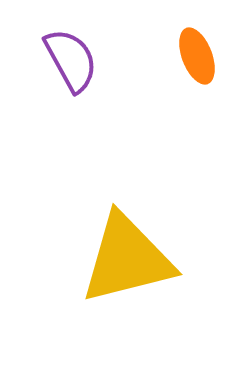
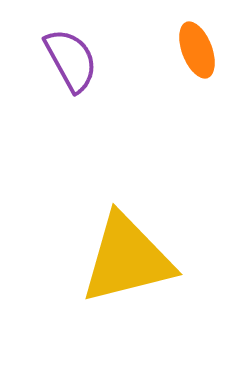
orange ellipse: moved 6 px up
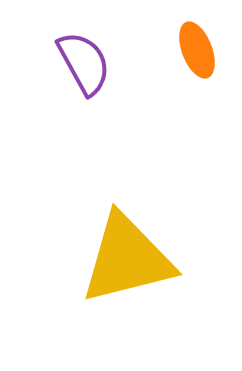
purple semicircle: moved 13 px right, 3 px down
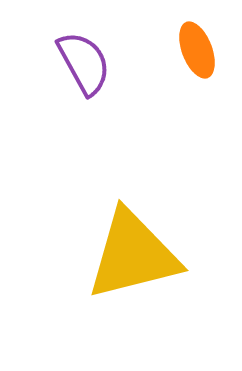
yellow triangle: moved 6 px right, 4 px up
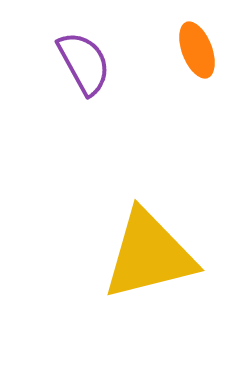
yellow triangle: moved 16 px right
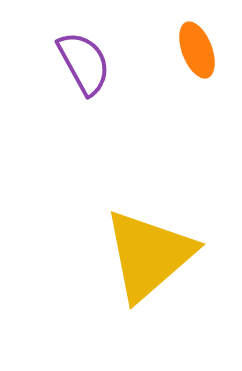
yellow triangle: rotated 27 degrees counterclockwise
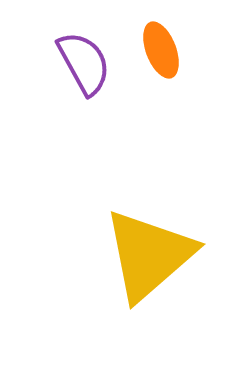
orange ellipse: moved 36 px left
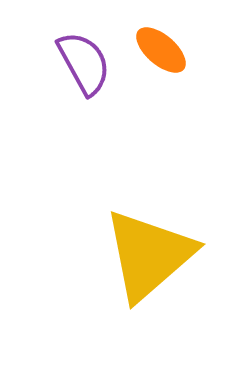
orange ellipse: rotated 28 degrees counterclockwise
